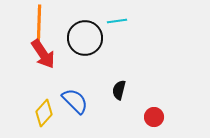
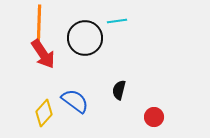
blue semicircle: rotated 8 degrees counterclockwise
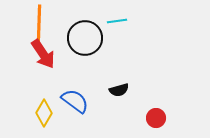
black semicircle: rotated 120 degrees counterclockwise
yellow diamond: rotated 12 degrees counterclockwise
red circle: moved 2 px right, 1 px down
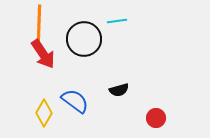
black circle: moved 1 px left, 1 px down
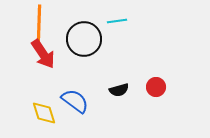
yellow diamond: rotated 48 degrees counterclockwise
red circle: moved 31 px up
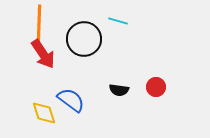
cyan line: moved 1 px right; rotated 24 degrees clockwise
black semicircle: rotated 24 degrees clockwise
blue semicircle: moved 4 px left, 1 px up
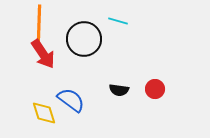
red circle: moved 1 px left, 2 px down
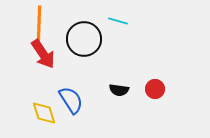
orange line: moved 1 px down
blue semicircle: rotated 20 degrees clockwise
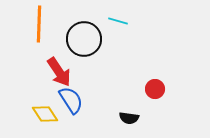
red arrow: moved 16 px right, 18 px down
black semicircle: moved 10 px right, 28 px down
yellow diamond: moved 1 px right, 1 px down; rotated 16 degrees counterclockwise
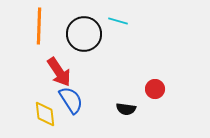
orange line: moved 2 px down
black circle: moved 5 px up
yellow diamond: rotated 28 degrees clockwise
black semicircle: moved 3 px left, 9 px up
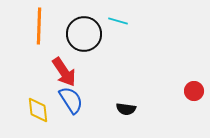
red arrow: moved 5 px right
red circle: moved 39 px right, 2 px down
yellow diamond: moved 7 px left, 4 px up
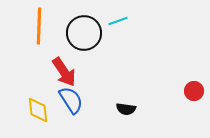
cyan line: rotated 36 degrees counterclockwise
black circle: moved 1 px up
